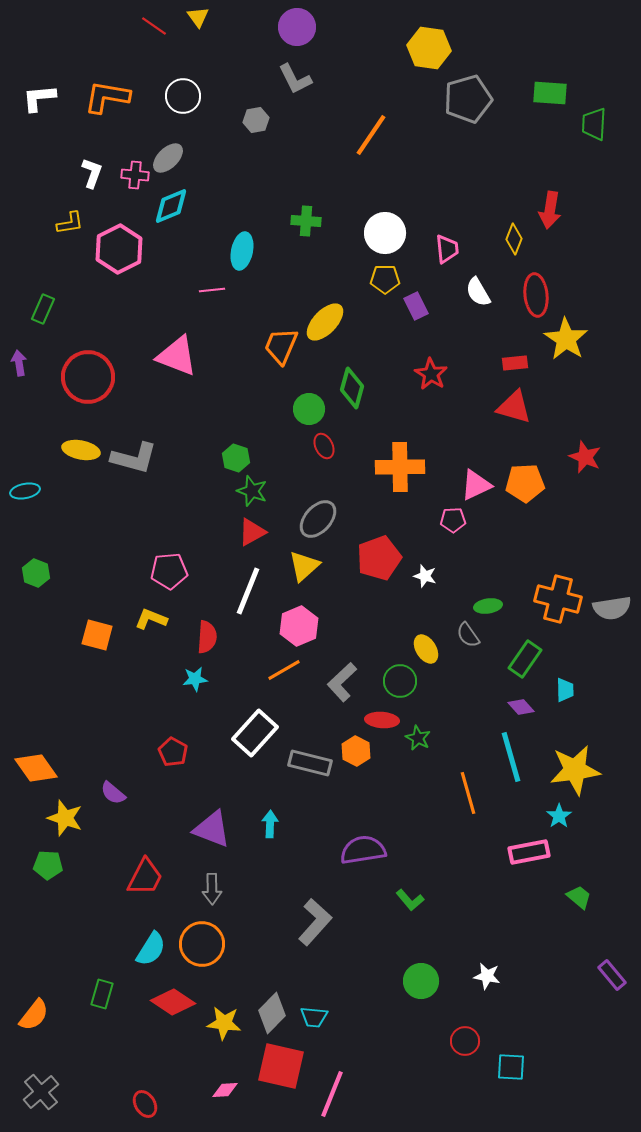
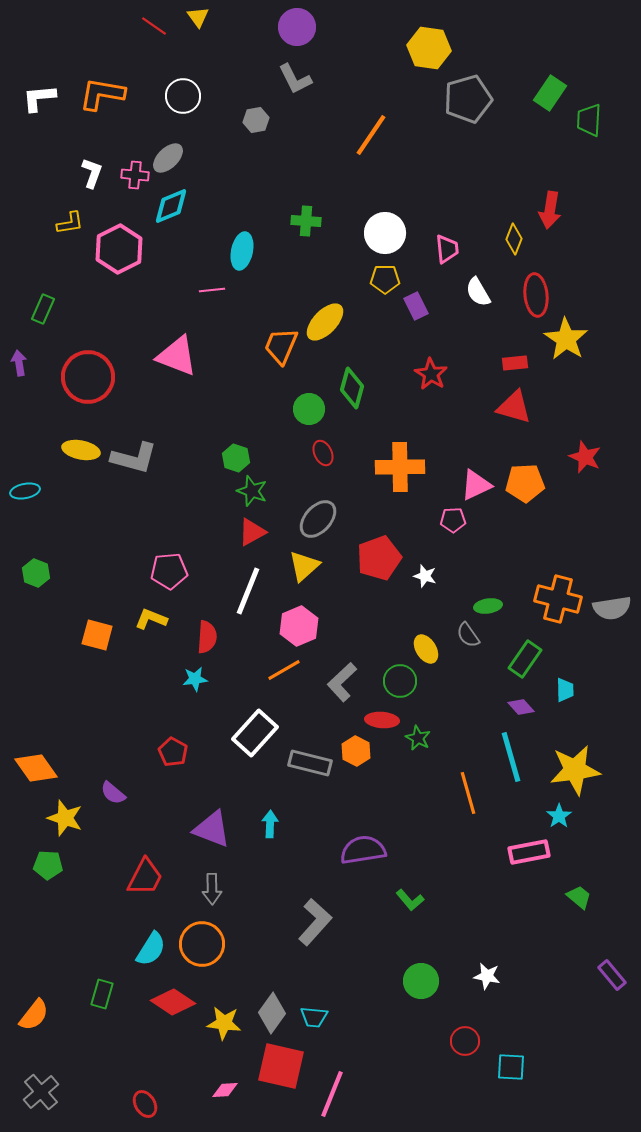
green rectangle at (550, 93): rotated 60 degrees counterclockwise
orange L-shape at (107, 97): moved 5 px left, 3 px up
green trapezoid at (594, 124): moved 5 px left, 4 px up
red ellipse at (324, 446): moved 1 px left, 7 px down
gray diamond at (272, 1013): rotated 9 degrees counterclockwise
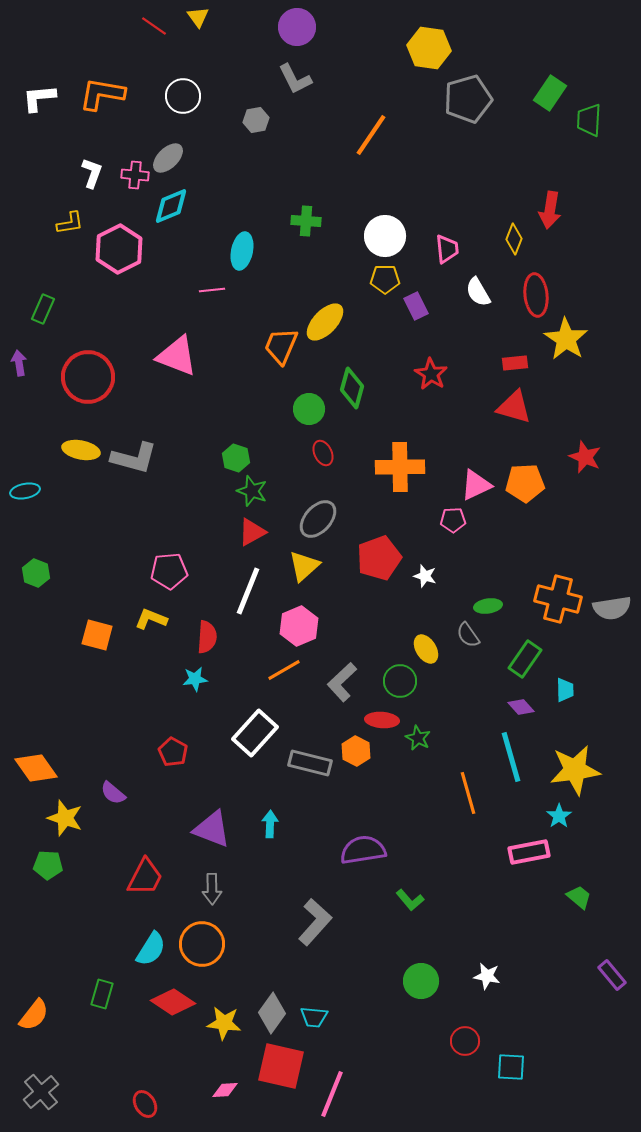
white circle at (385, 233): moved 3 px down
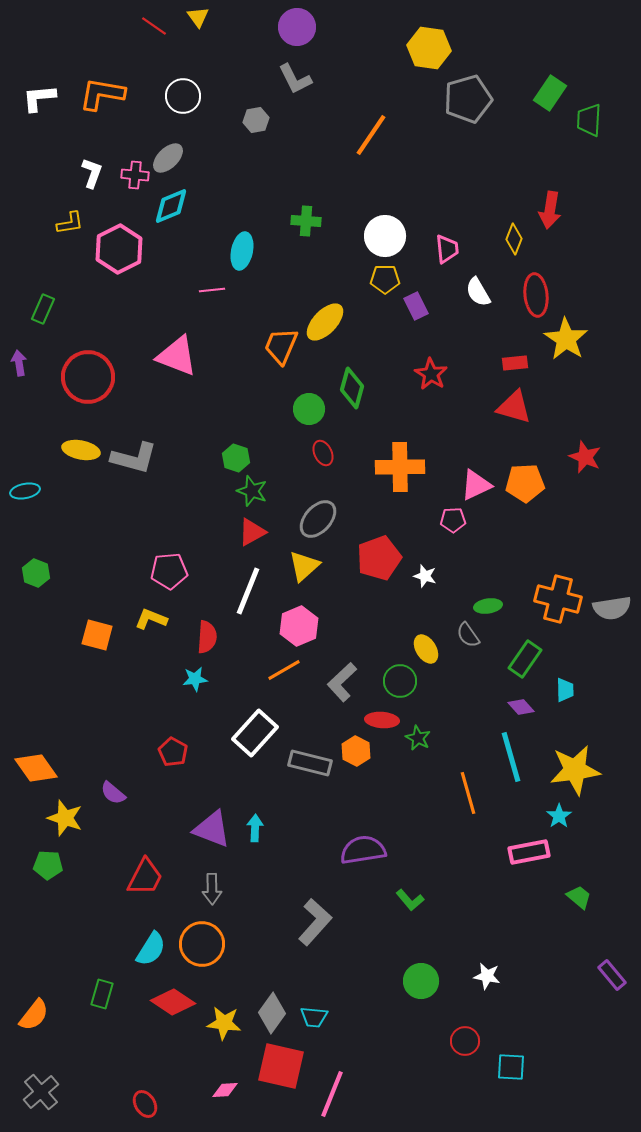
cyan arrow at (270, 824): moved 15 px left, 4 px down
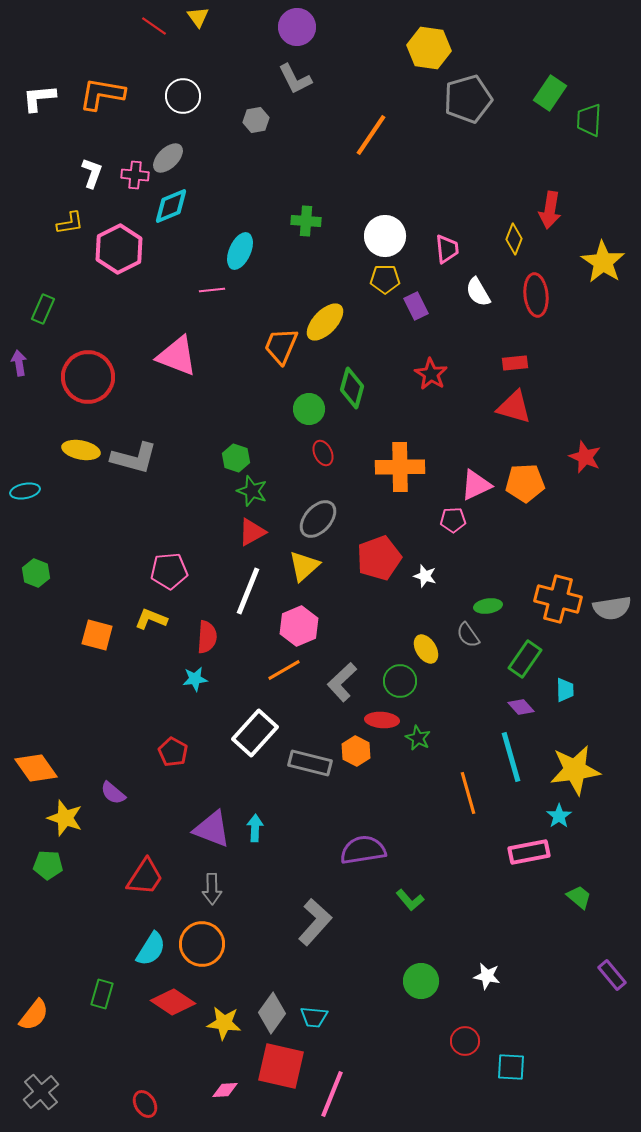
cyan ellipse at (242, 251): moved 2 px left; rotated 12 degrees clockwise
yellow star at (566, 339): moved 37 px right, 77 px up
red trapezoid at (145, 877): rotated 6 degrees clockwise
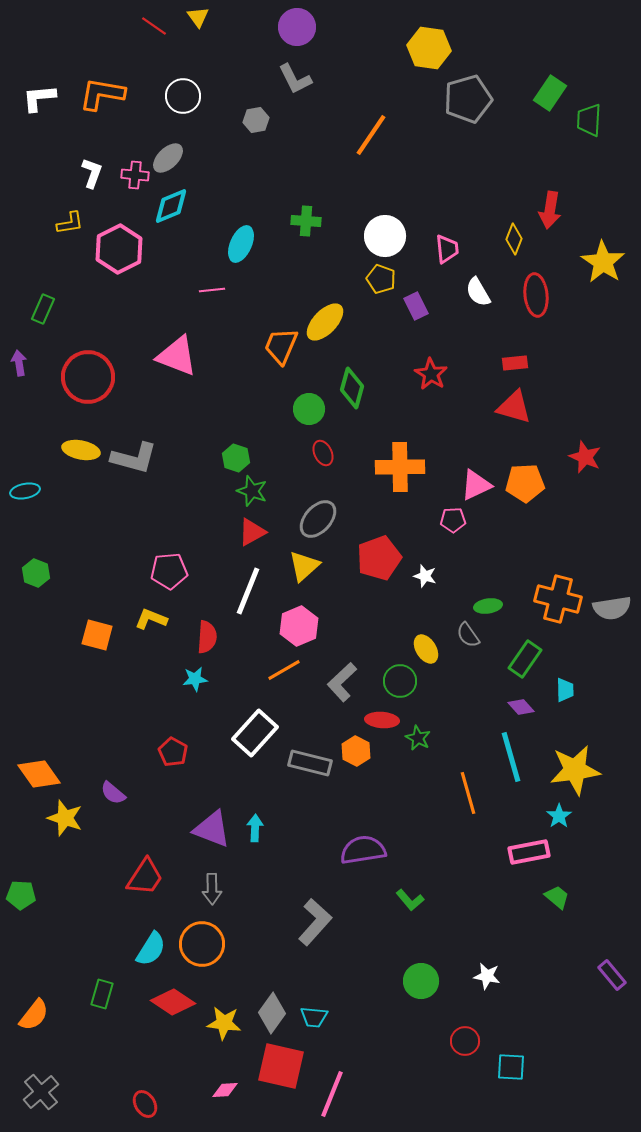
cyan ellipse at (240, 251): moved 1 px right, 7 px up
yellow pentagon at (385, 279): moved 4 px left; rotated 20 degrees clockwise
orange diamond at (36, 768): moved 3 px right, 6 px down
green pentagon at (48, 865): moved 27 px left, 30 px down
green trapezoid at (579, 897): moved 22 px left
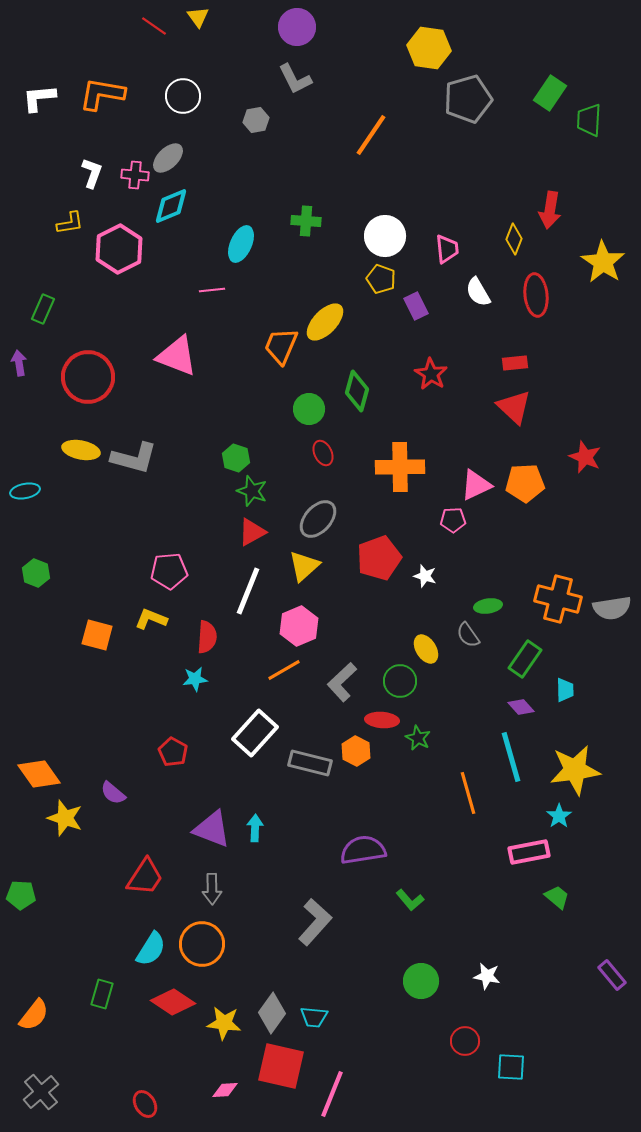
green diamond at (352, 388): moved 5 px right, 3 px down
red triangle at (514, 407): rotated 27 degrees clockwise
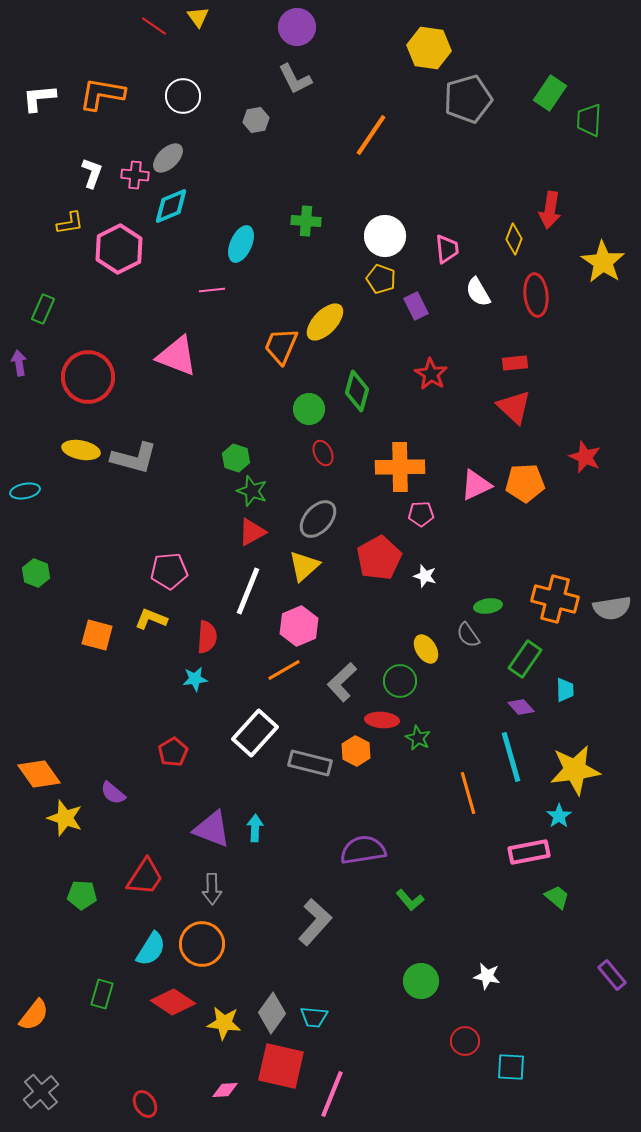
pink pentagon at (453, 520): moved 32 px left, 6 px up
red pentagon at (379, 558): rotated 9 degrees counterclockwise
orange cross at (558, 599): moved 3 px left
red pentagon at (173, 752): rotated 12 degrees clockwise
green pentagon at (21, 895): moved 61 px right
